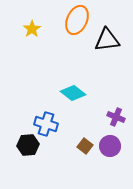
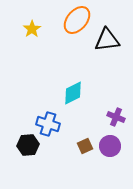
orange ellipse: rotated 16 degrees clockwise
cyan diamond: rotated 65 degrees counterclockwise
blue cross: moved 2 px right
brown square: rotated 28 degrees clockwise
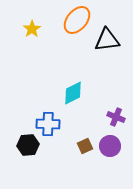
blue cross: rotated 15 degrees counterclockwise
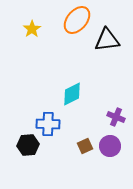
cyan diamond: moved 1 px left, 1 px down
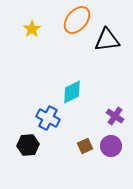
cyan diamond: moved 2 px up
purple cross: moved 1 px left, 1 px up; rotated 12 degrees clockwise
blue cross: moved 6 px up; rotated 25 degrees clockwise
purple circle: moved 1 px right
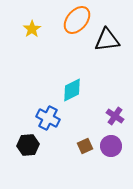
cyan diamond: moved 2 px up
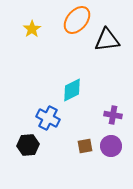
purple cross: moved 2 px left, 1 px up; rotated 24 degrees counterclockwise
brown square: rotated 14 degrees clockwise
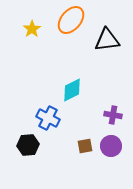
orange ellipse: moved 6 px left
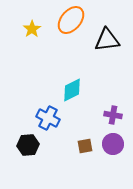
purple circle: moved 2 px right, 2 px up
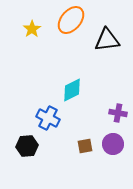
purple cross: moved 5 px right, 2 px up
black hexagon: moved 1 px left, 1 px down
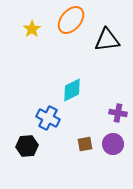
brown square: moved 2 px up
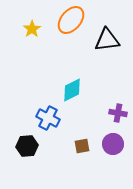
brown square: moved 3 px left, 2 px down
